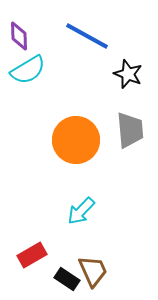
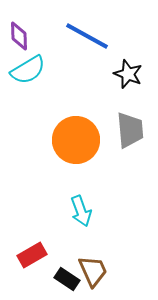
cyan arrow: rotated 64 degrees counterclockwise
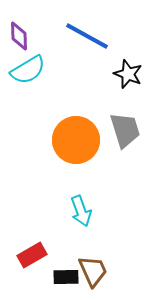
gray trapezoid: moved 5 px left; rotated 12 degrees counterclockwise
black rectangle: moved 1 px left, 2 px up; rotated 35 degrees counterclockwise
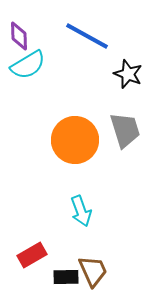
cyan semicircle: moved 5 px up
orange circle: moved 1 px left
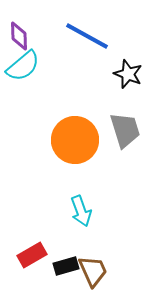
cyan semicircle: moved 5 px left, 1 px down; rotated 9 degrees counterclockwise
black rectangle: moved 11 px up; rotated 15 degrees counterclockwise
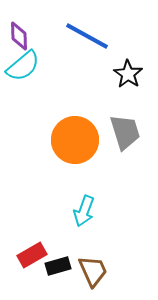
black star: rotated 12 degrees clockwise
gray trapezoid: moved 2 px down
cyan arrow: moved 3 px right; rotated 40 degrees clockwise
black rectangle: moved 8 px left
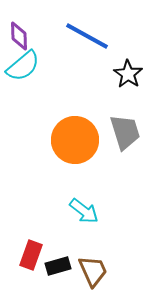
cyan arrow: rotated 72 degrees counterclockwise
red rectangle: moved 1 px left; rotated 40 degrees counterclockwise
